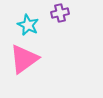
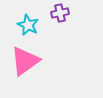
pink triangle: moved 1 px right, 2 px down
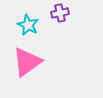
pink triangle: moved 2 px right, 1 px down
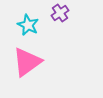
purple cross: rotated 24 degrees counterclockwise
